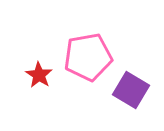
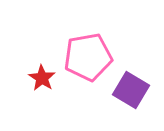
red star: moved 3 px right, 3 px down
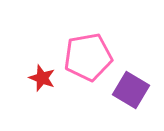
red star: rotated 12 degrees counterclockwise
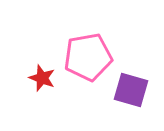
purple square: rotated 15 degrees counterclockwise
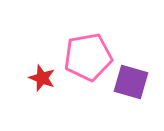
purple square: moved 8 px up
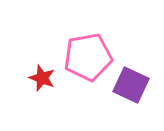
purple square: moved 3 px down; rotated 9 degrees clockwise
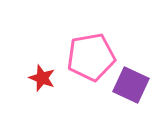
pink pentagon: moved 3 px right
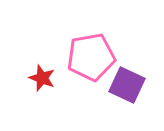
purple square: moved 4 px left
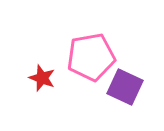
purple square: moved 2 px left, 2 px down
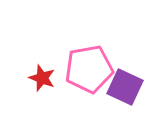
pink pentagon: moved 2 px left, 12 px down
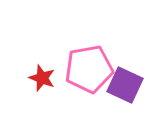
purple square: moved 2 px up
